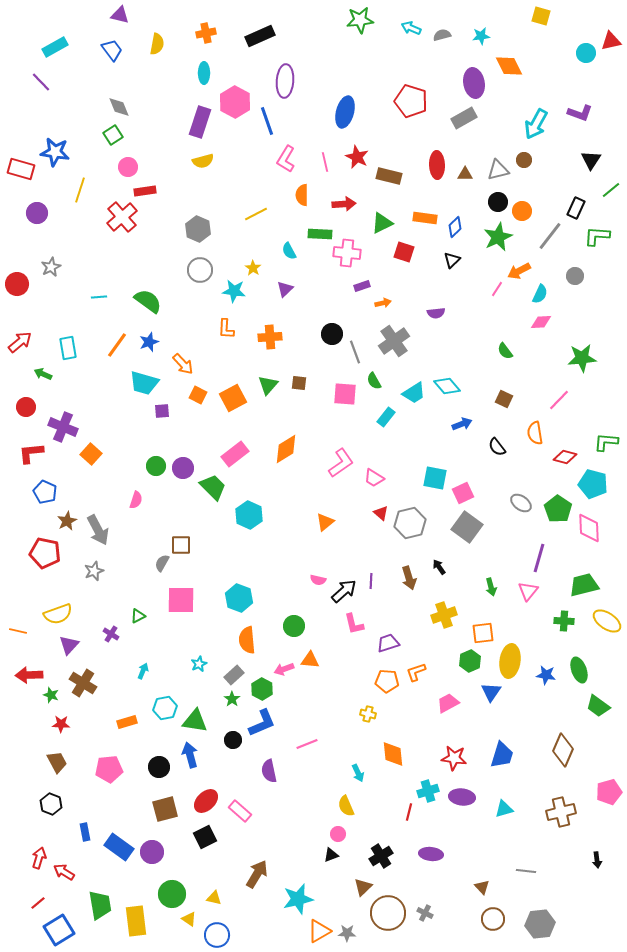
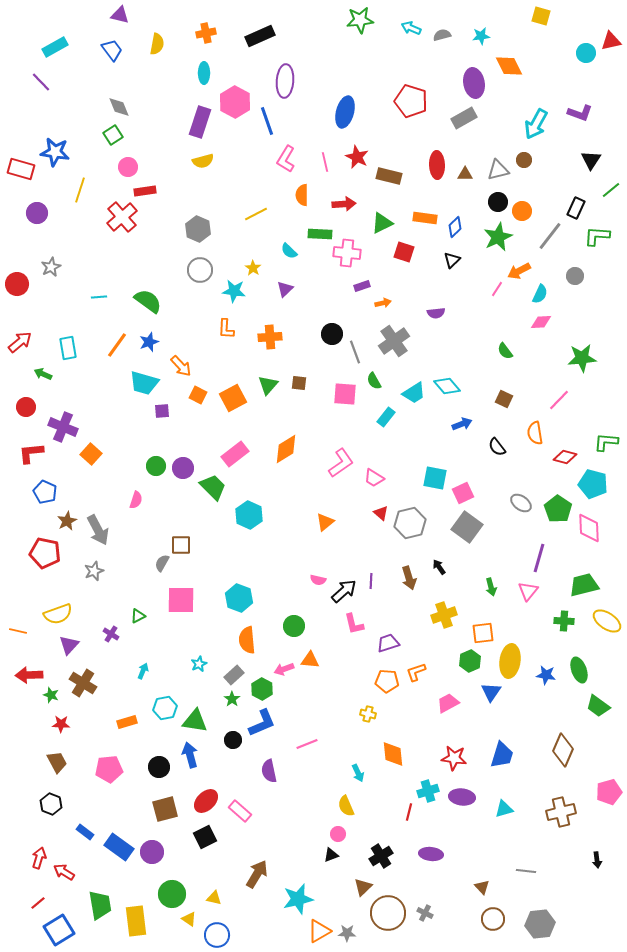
cyan semicircle at (289, 251): rotated 18 degrees counterclockwise
orange arrow at (183, 364): moved 2 px left, 2 px down
blue rectangle at (85, 832): rotated 42 degrees counterclockwise
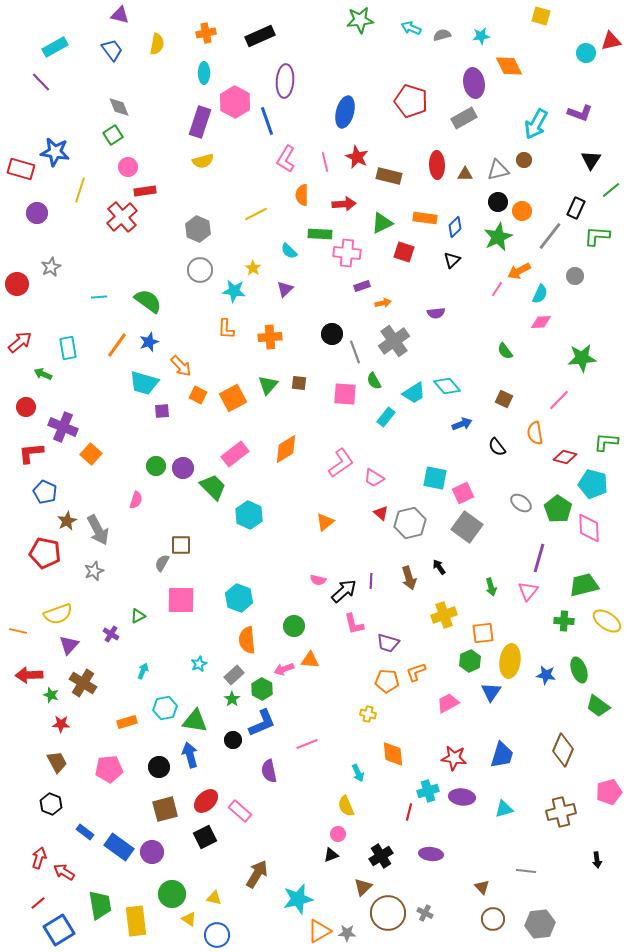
purple trapezoid at (388, 643): rotated 145 degrees counterclockwise
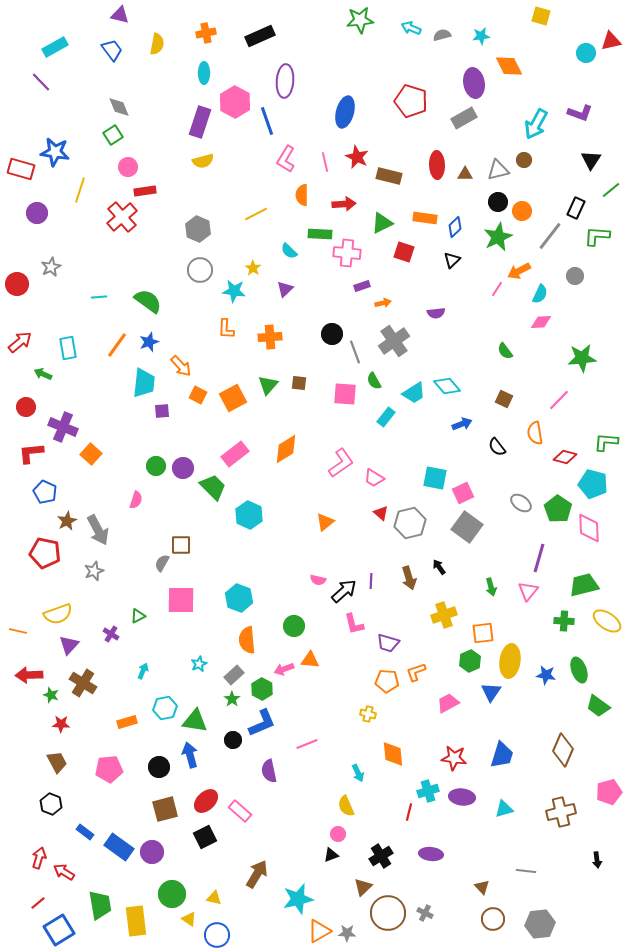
cyan trapezoid at (144, 383): rotated 100 degrees counterclockwise
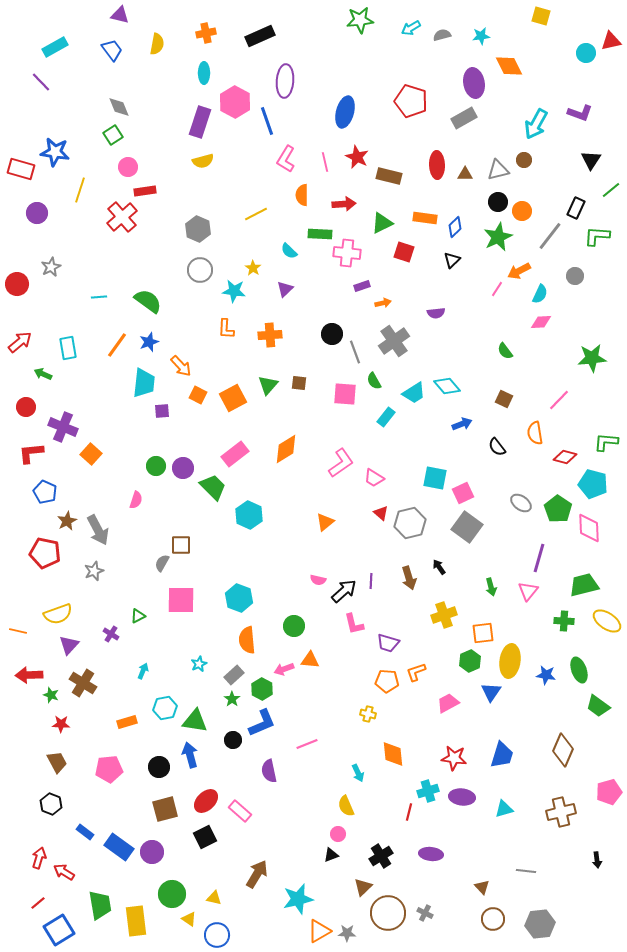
cyan arrow at (411, 28): rotated 54 degrees counterclockwise
orange cross at (270, 337): moved 2 px up
green star at (582, 358): moved 10 px right
